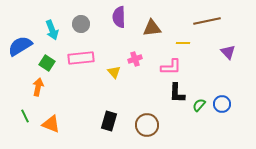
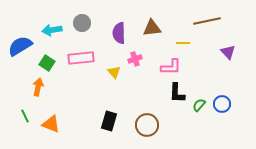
purple semicircle: moved 16 px down
gray circle: moved 1 px right, 1 px up
cyan arrow: rotated 102 degrees clockwise
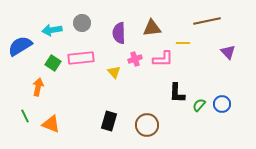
green square: moved 6 px right
pink L-shape: moved 8 px left, 8 px up
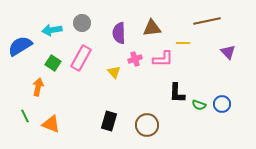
pink rectangle: rotated 55 degrees counterclockwise
green semicircle: rotated 112 degrees counterclockwise
